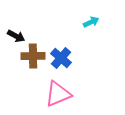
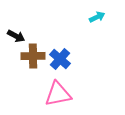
cyan arrow: moved 6 px right, 5 px up
blue cross: moved 1 px left, 1 px down
pink triangle: rotated 12 degrees clockwise
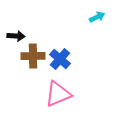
black arrow: rotated 24 degrees counterclockwise
pink triangle: rotated 12 degrees counterclockwise
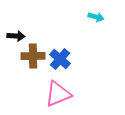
cyan arrow: moved 1 px left; rotated 42 degrees clockwise
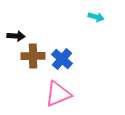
blue cross: moved 2 px right
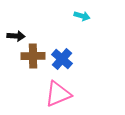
cyan arrow: moved 14 px left, 1 px up
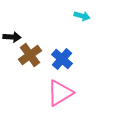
black arrow: moved 4 px left, 1 px down
brown cross: moved 3 px left, 1 px up; rotated 35 degrees counterclockwise
pink triangle: moved 2 px right, 1 px up; rotated 8 degrees counterclockwise
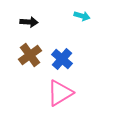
black arrow: moved 17 px right, 15 px up
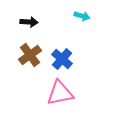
pink triangle: rotated 20 degrees clockwise
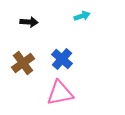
cyan arrow: rotated 35 degrees counterclockwise
brown cross: moved 7 px left, 8 px down
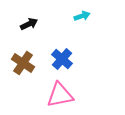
black arrow: moved 2 px down; rotated 30 degrees counterclockwise
brown cross: rotated 20 degrees counterclockwise
pink triangle: moved 2 px down
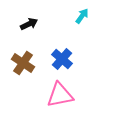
cyan arrow: rotated 35 degrees counterclockwise
